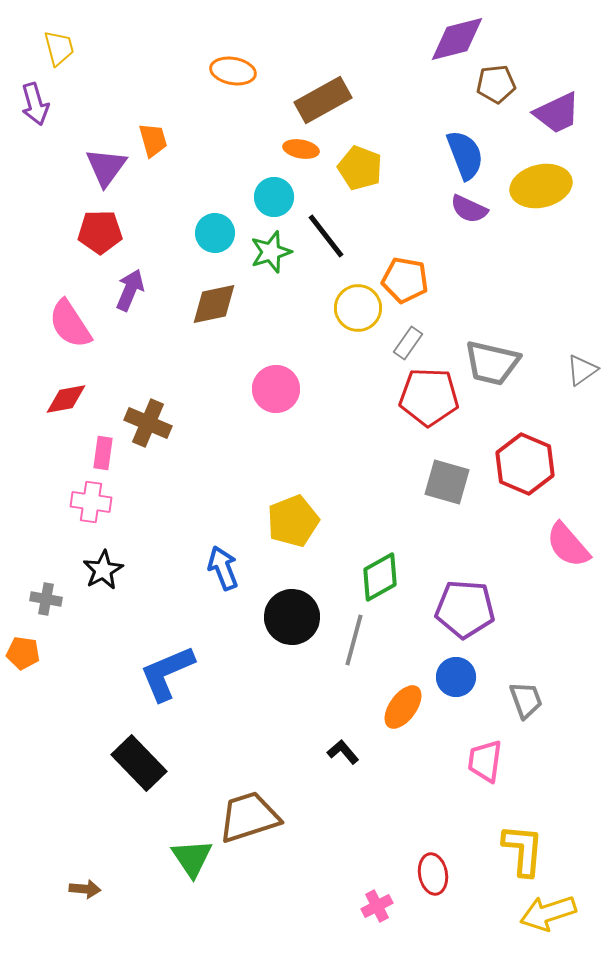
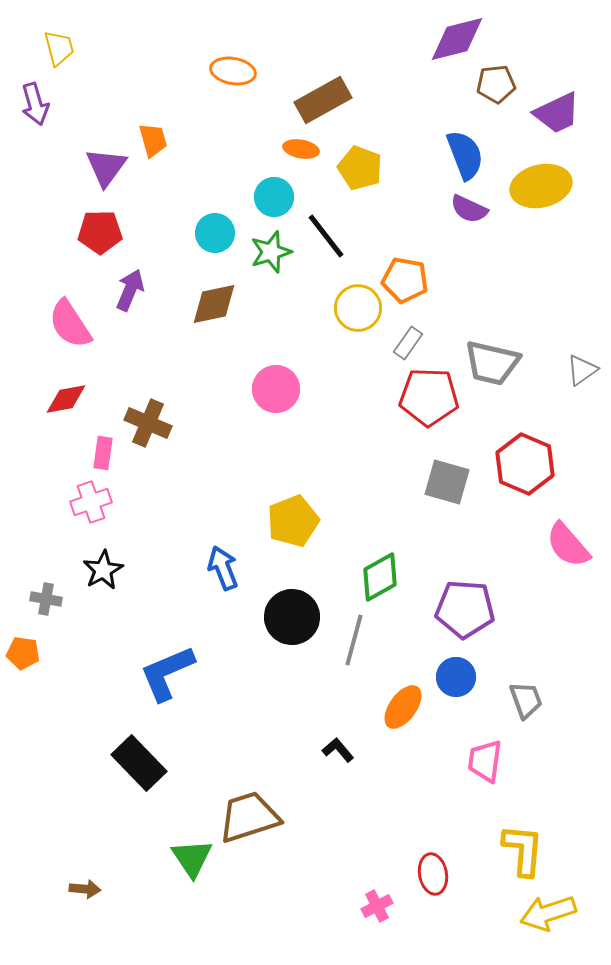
pink cross at (91, 502): rotated 27 degrees counterclockwise
black L-shape at (343, 752): moved 5 px left, 2 px up
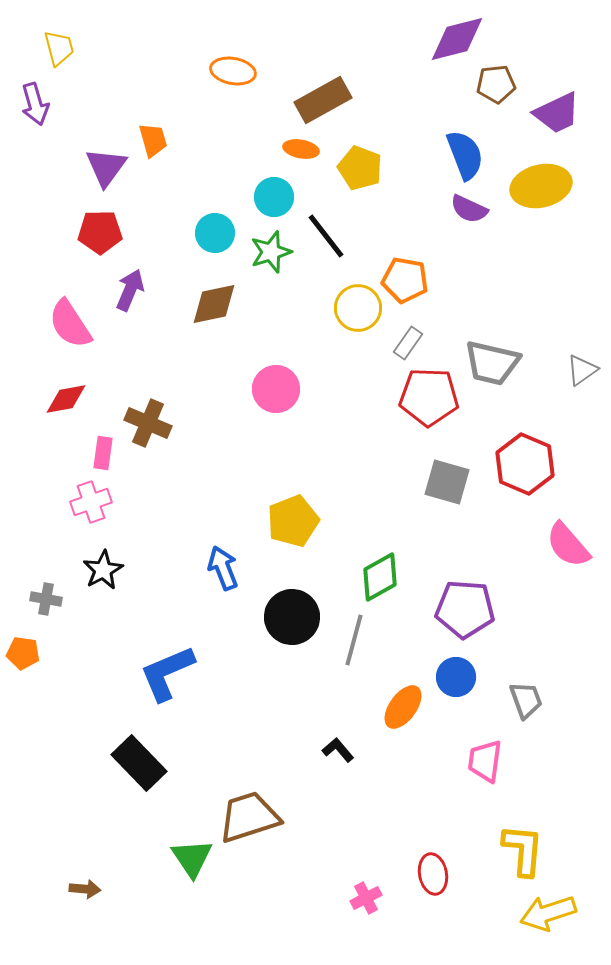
pink cross at (377, 906): moved 11 px left, 8 px up
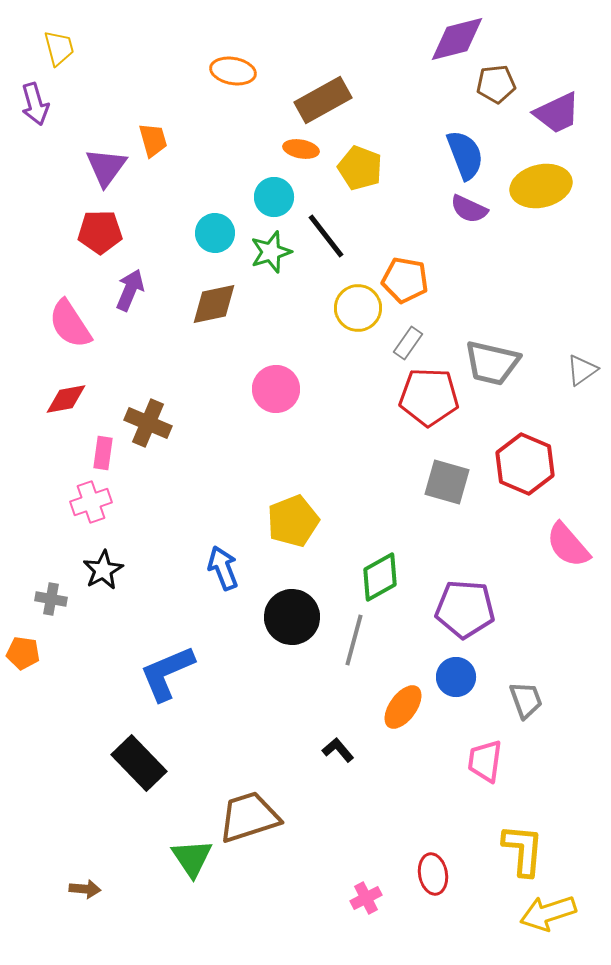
gray cross at (46, 599): moved 5 px right
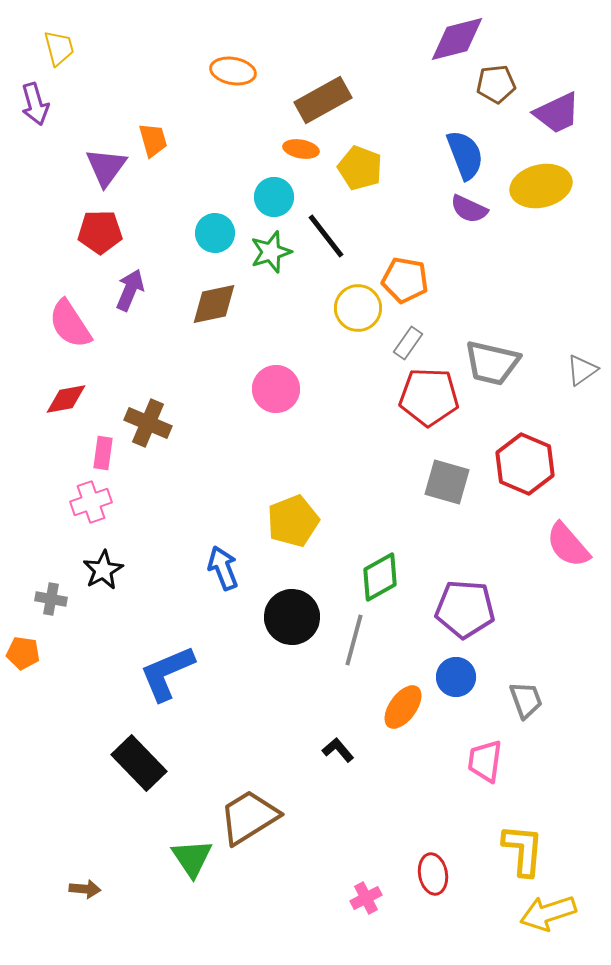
brown trapezoid at (249, 817): rotated 14 degrees counterclockwise
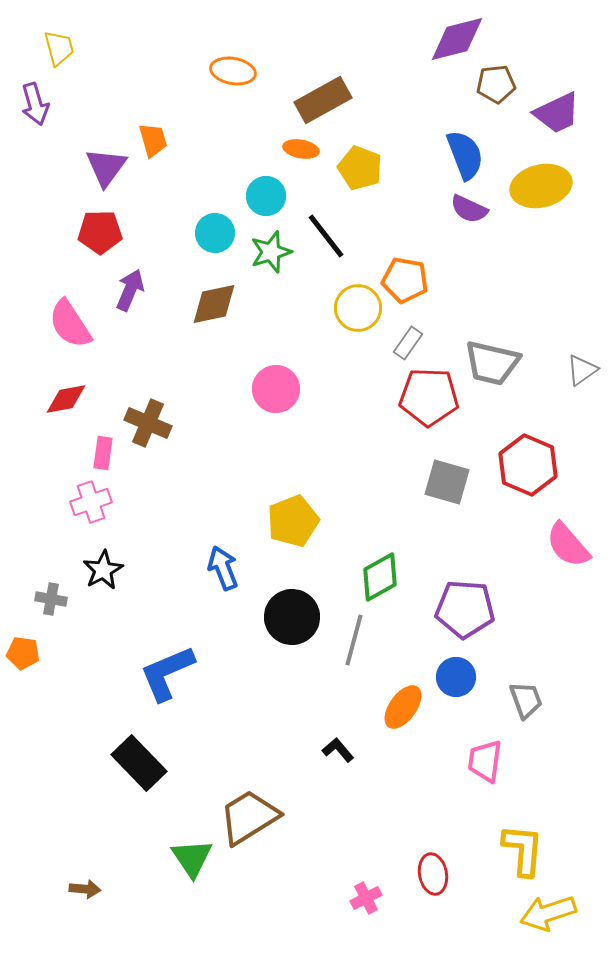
cyan circle at (274, 197): moved 8 px left, 1 px up
red hexagon at (525, 464): moved 3 px right, 1 px down
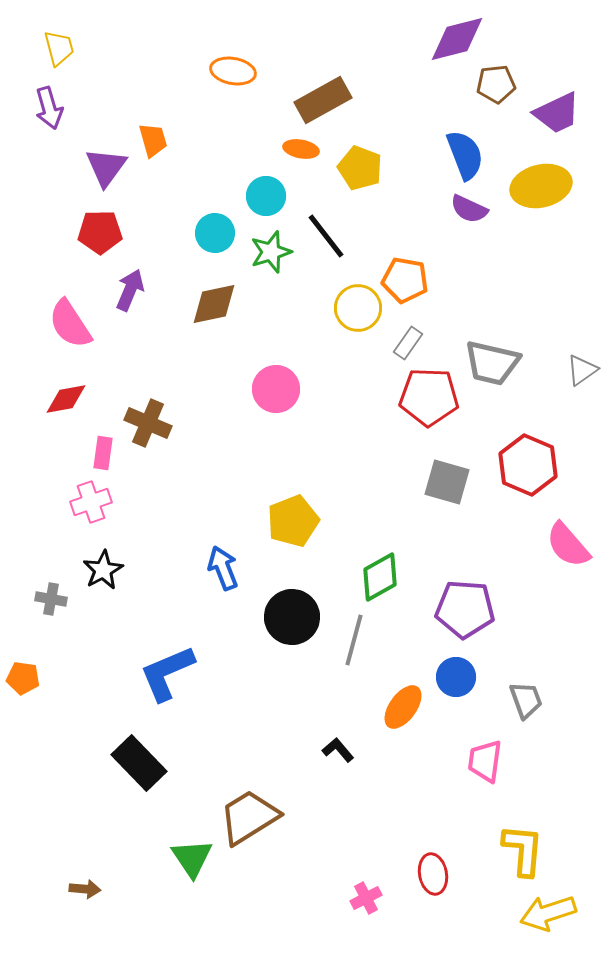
purple arrow at (35, 104): moved 14 px right, 4 px down
orange pentagon at (23, 653): moved 25 px down
